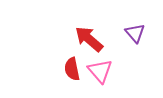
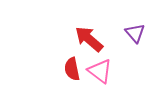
pink triangle: rotated 12 degrees counterclockwise
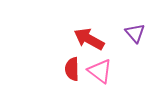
red arrow: rotated 12 degrees counterclockwise
red semicircle: rotated 10 degrees clockwise
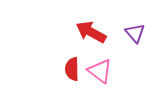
red arrow: moved 2 px right, 7 px up
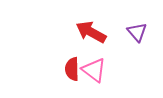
purple triangle: moved 2 px right, 1 px up
pink triangle: moved 6 px left, 1 px up
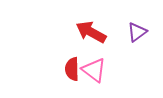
purple triangle: rotated 35 degrees clockwise
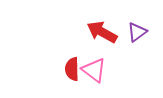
red arrow: moved 11 px right
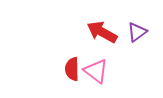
pink triangle: moved 2 px right, 1 px down
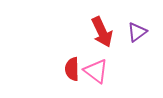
red arrow: rotated 144 degrees counterclockwise
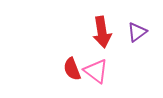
red arrow: rotated 16 degrees clockwise
red semicircle: rotated 20 degrees counterclockwise
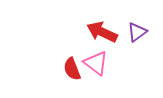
red arrow: rotated 124 degrees clockwise
pink triangle: moved 8 px up
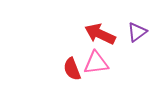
red arrow: moved 2 px left, 2 px down
pink triangle: rotated 44 degrees counterclockwise
